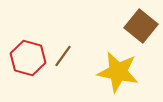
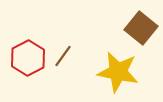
brown square: moved 2 px down
red hexagon: rotated 16 degrees clockwise
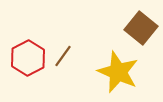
yellow star: rotated 12 degrees clockwise
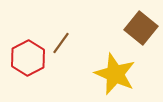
brown line: moved 2 px left, 13 px up
yellow star: moved 3 px left, 2 px down
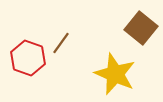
red hexagon: rotated 12 degrees counterclockwise
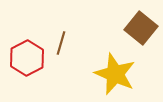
brown line: rotated 20 degrees counterclockwise
red hexagon: moved 1 px left; rotated 12 degrees clockwise
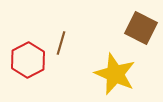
brown square: rotated 12 degrees counterclockwise
red hexagon: moved 1 px right, 2 px down
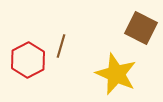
brown line: moved 3 px down
yellow star: moved 1 px right
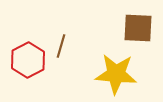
brown square: moved 3 px left; rotated 24 degrees counterclockwise
yellow star: rotated 18 degrees counterclockwise
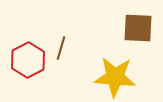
brown line: moved 2 px down
yellow star: moved 1 px left, 3 px down
